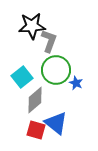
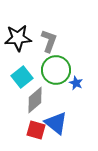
black star: moved 14 px left, 12 px down
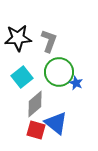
green circle: moved 3 px right, 2 px down
gray diamond: moved 4 px down
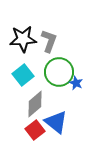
black star: moved 5 px right, 1 px down
cyan square: moved 1 px right, 2 px up
blue triangle: moved 1 px up
red square: moved 1 px left; rotated 36 degrees clockwise
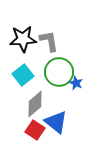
gray L-shape: rotated 30 degrees counterclockwise
red square: rotated 18 degrees counterclockwise
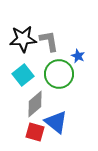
green circle: moved 2 px down
blue star: moved 2 px right, 27 px up
red square: moved 2 px down; rotated 18 degrees counterclockwise
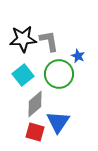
blue triangle: moved 2 px right; rotated 25 degrees clockwise
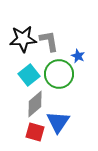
cyan square: moved 6 px right
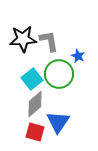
cyan square: moved 3 px right, 4 px down
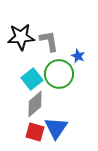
black star: moved 2 px left, 2 px up
blue triangle: moved 2 px left, 6 px down
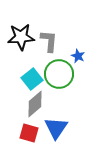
gray L-shape: rotated 15 degrees clockwise
red square: moved 6 px left, 1 px down
